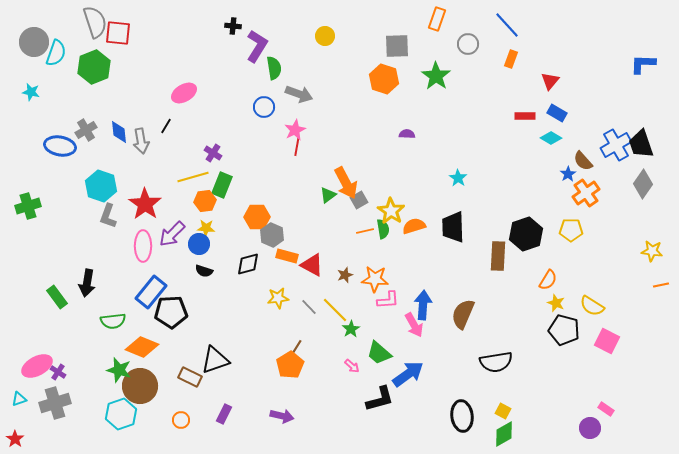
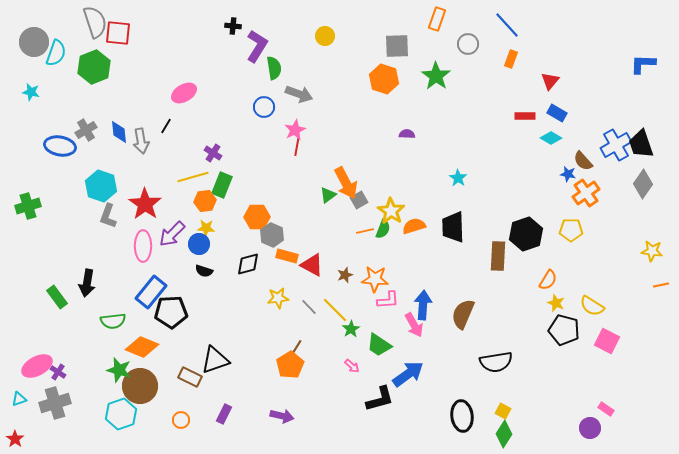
blue star at (568, 174): rotated 28 degrees counterclockwise
green semicircle at (383, 229): rotated 30 degrees clockwise
green trapezoid at (379, 353): moved 8 px up; rotated 8 degrees counterclockwise
green diamond at (504, 434): rotated 28 degrees counterclockwise
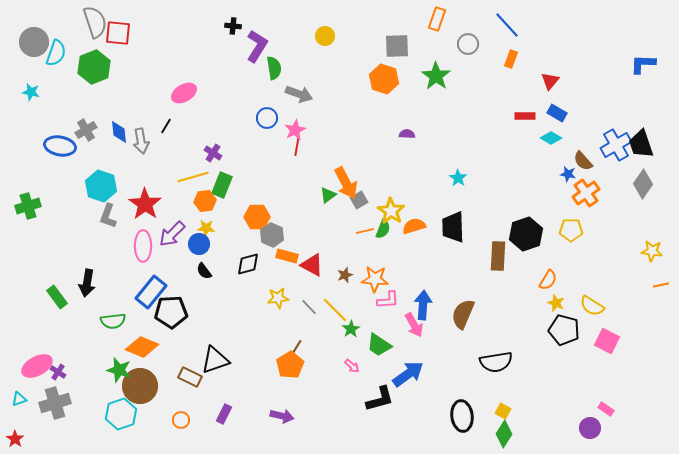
blue circle at (264, 107): moved 3 px right, 11 px down
black semicircle at (204, 271): rotated 36 degrees clockwise
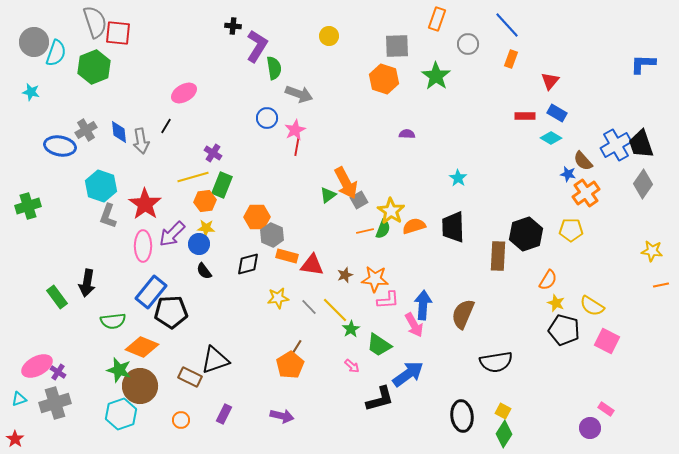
yellow circle at (325, 36): moved 4 px right
red triangle at (312, 265): rotated 20 degrees counterclockwise
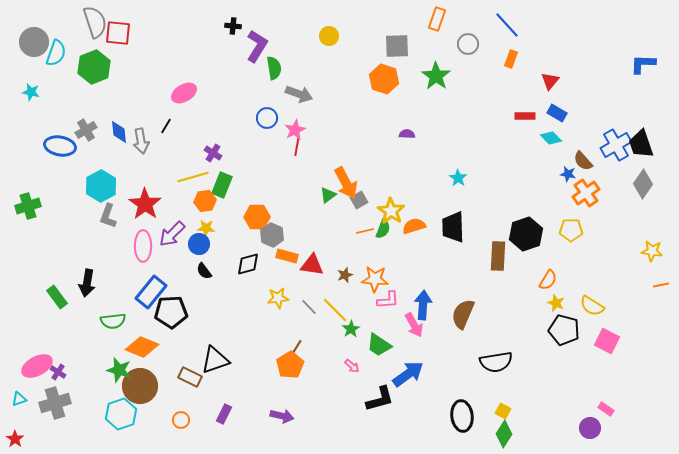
cyan diamond at (551, 138): rotated 15 degrees clockwise
cyan hexagon at (101, 186): rotated 12 degrees clockwise
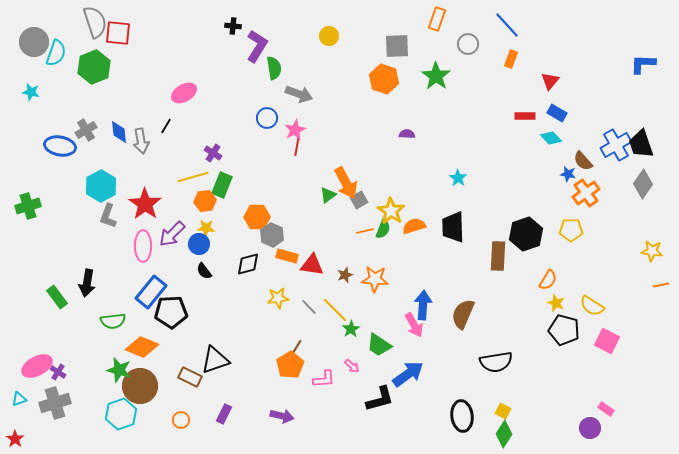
pink L-shape at (388, 300): moved 64 px left, 79 px down
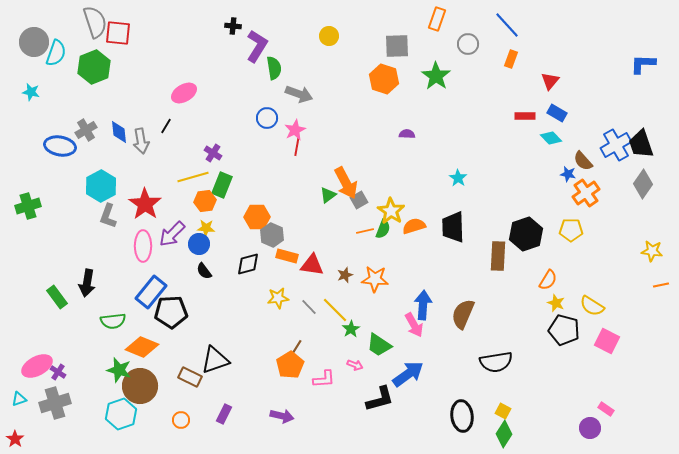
pink arrow at (352, 366): moved 3 px right, 1 px up; rotated 21 degrees counterclockwise
